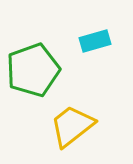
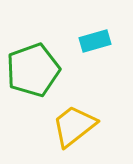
yellow trapezoid: moved 2 px right
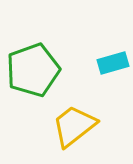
cyan rectangle: moved 18 px right, 22 px down
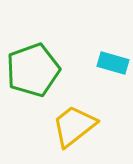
cyan rectangle: rotated 32 degrees clockwise
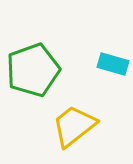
cyan rectangle: moved 1 px down
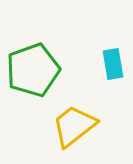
cyan rectangle: rotated 64 degrees clockwise
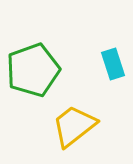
cyan rectangle: rotated 8 degrees counterclockwise
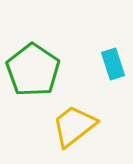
green pentagon: rotated 18 degrees counterclockwise
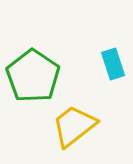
green pentagon: moved 6 px down
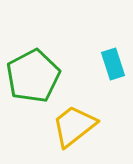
green pentagon: rotated 10 degrees clockwise
